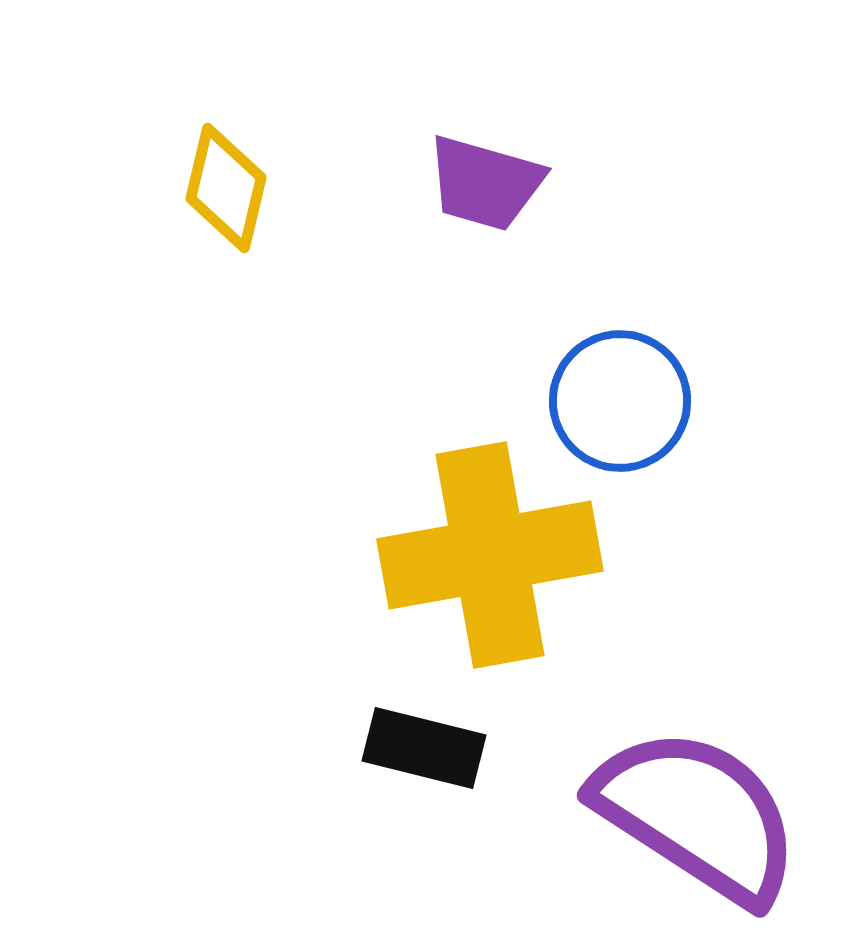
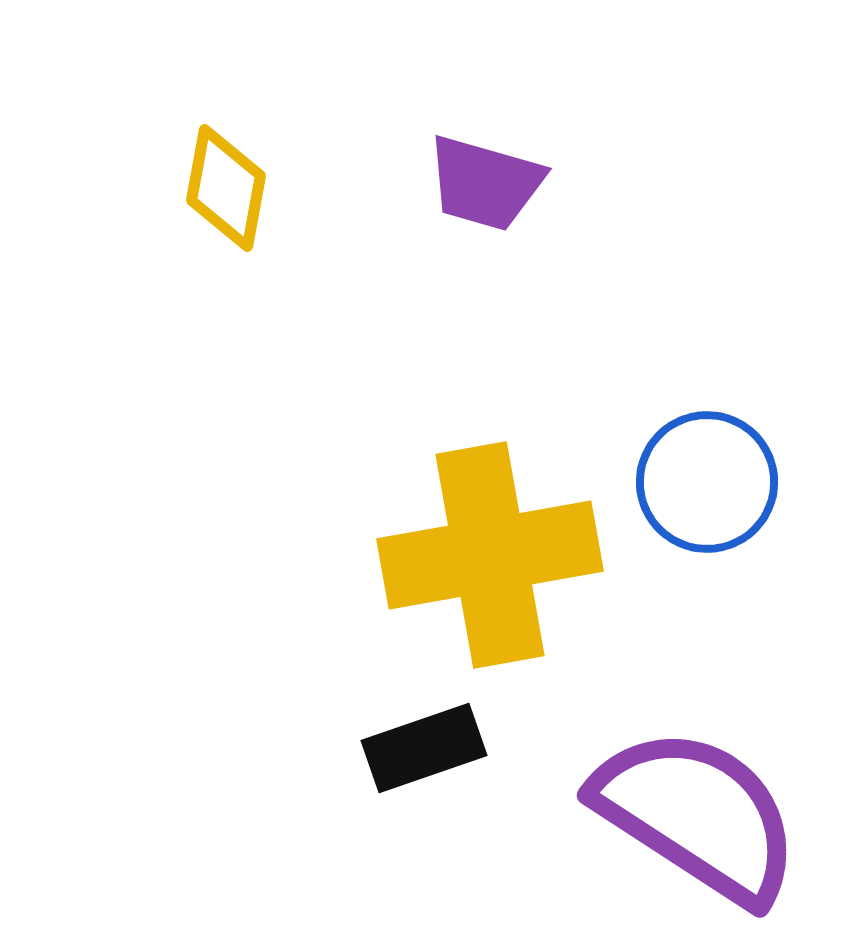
yellow diamond: rotated 3 degrees counterclockwise
blue circle: moved 87 px right, 81 px down
black rectangle: rotated 33 degrees counterclockwise
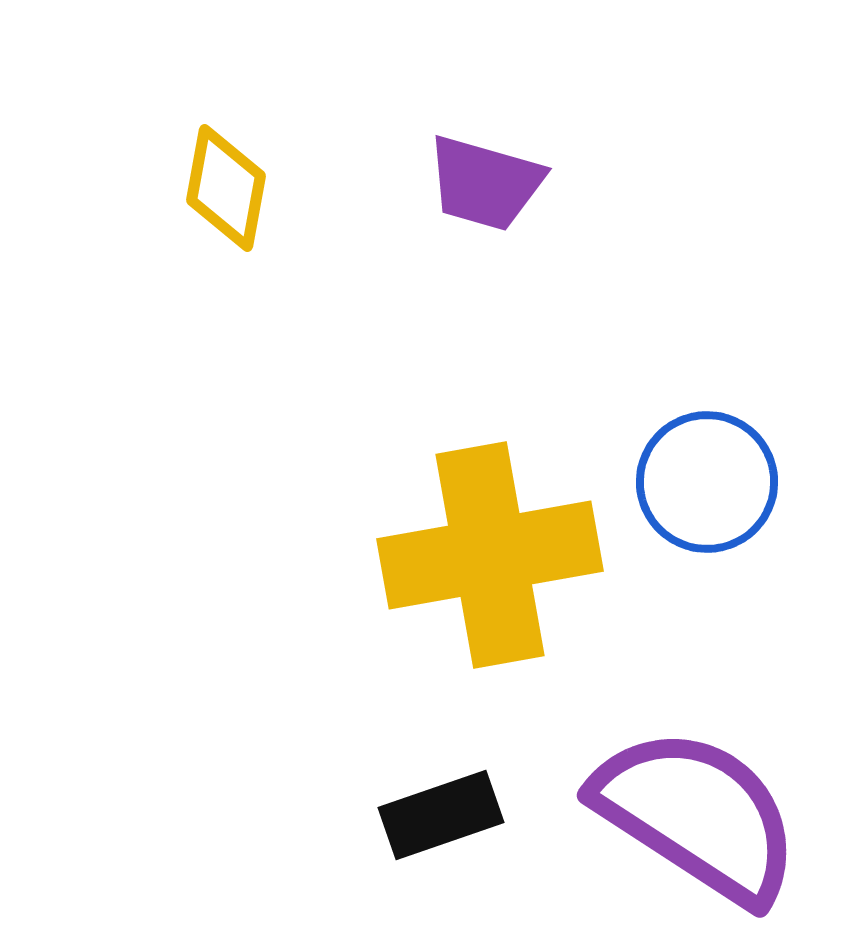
black rectangle: moved 17 px right, 67 px down
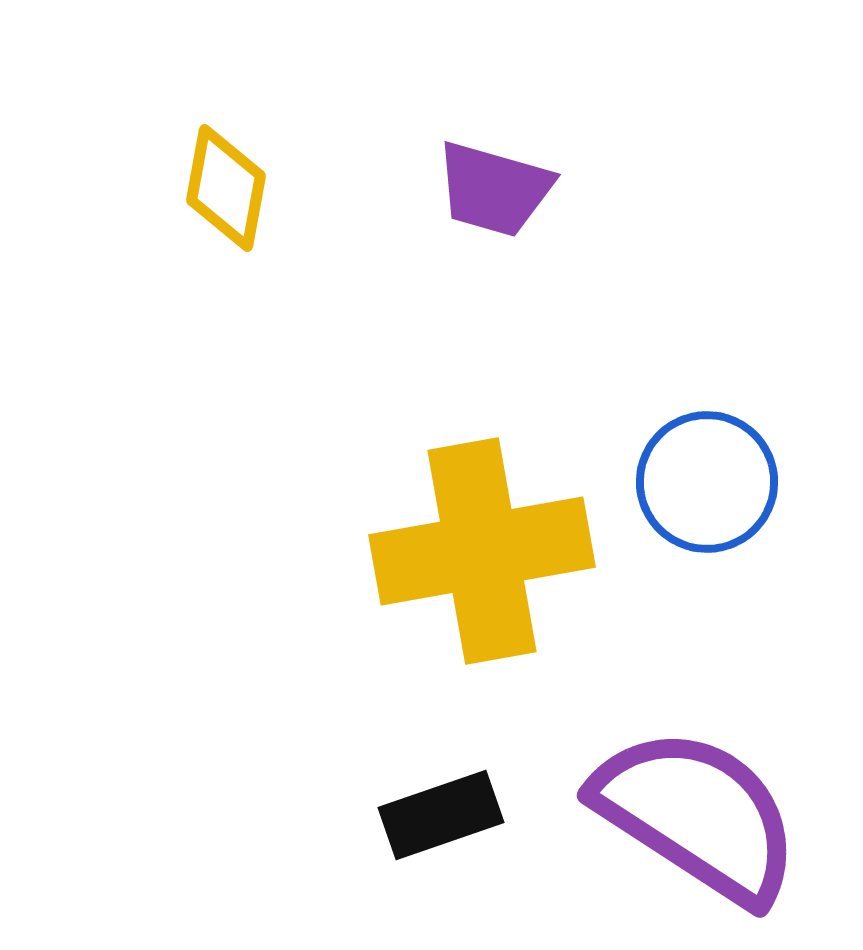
purple trapezoid: moved 9 px right, 6 px down
yellow cross: moved 8 px left, 4 px up
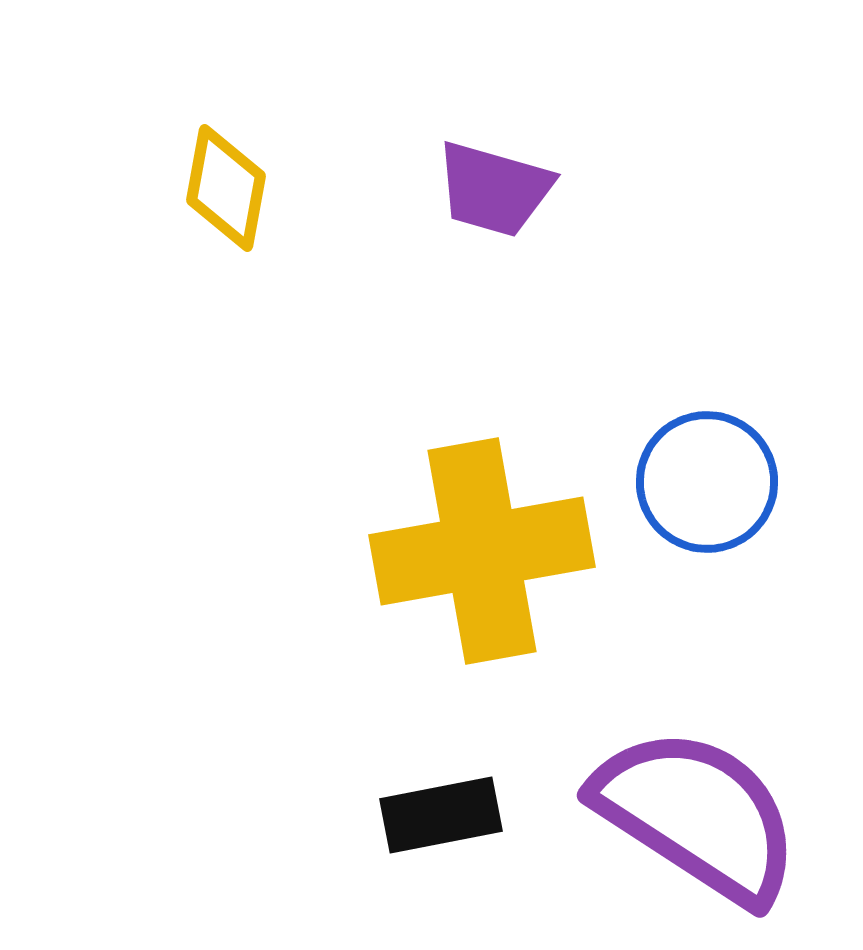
black rectangle: rotated 8 degrees clockwise
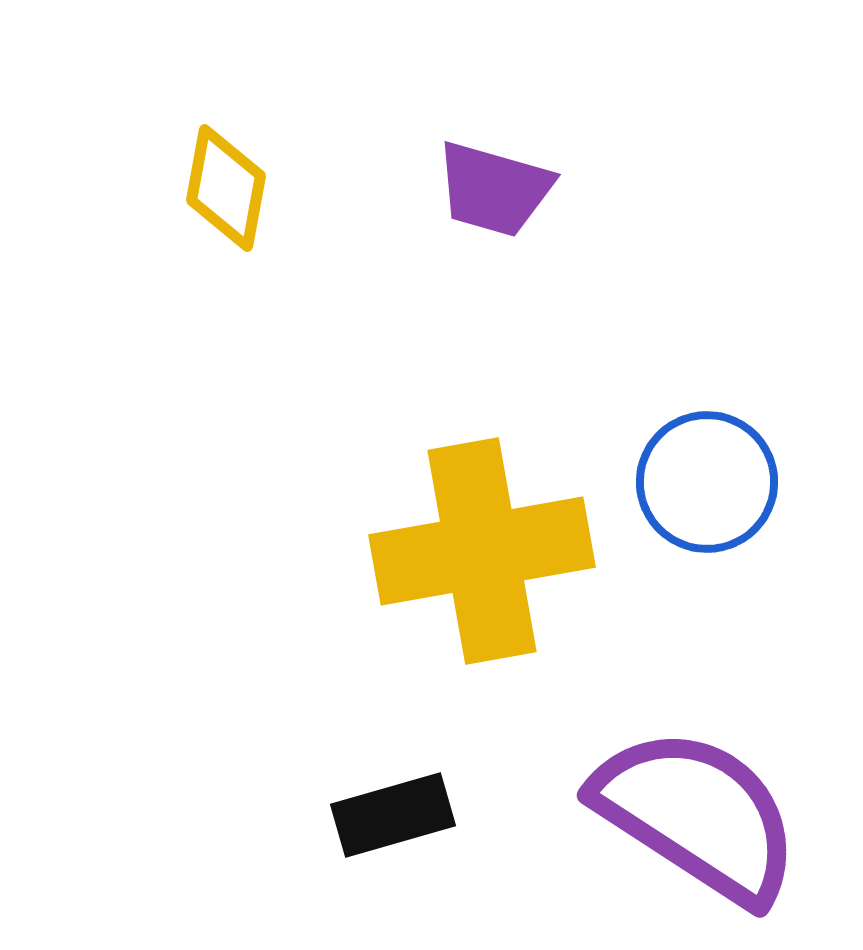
black rectangle: moved 48 px left; rotated 5 degrees counterclockwise
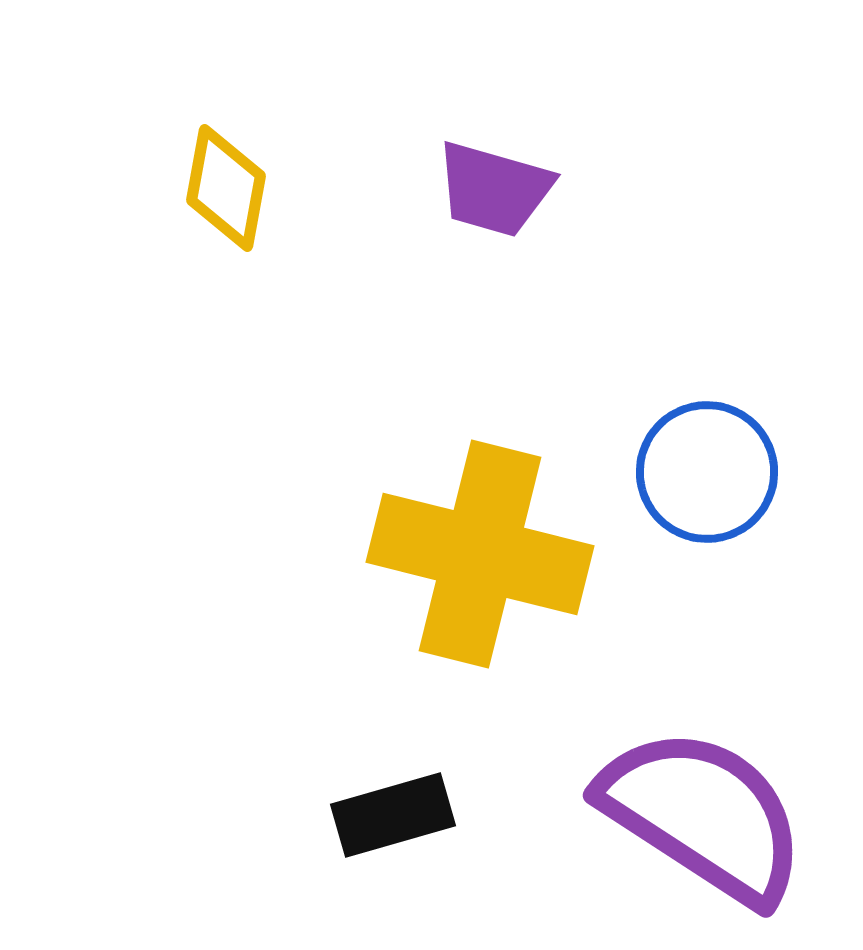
blue circle: moved 10 px up
yellow cross: moved 2 px left, 3 px down; rotated 24 degrees clockwise
purple semicircle: moved 6 px right
